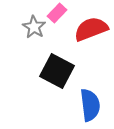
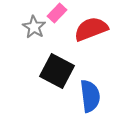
blue semicircle: moved 9 px up
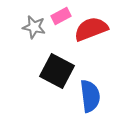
pink rectangle: moved 4 px right, 3 px down; rotated 18 degrees clockwise
gray star: rotated 20 degrees counterclockwise
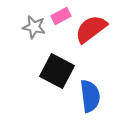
red semicircle: rotated 16 degrees counterclockwise
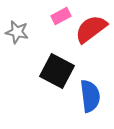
gray star: moved 17 px left, 5 px down
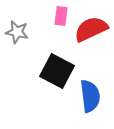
pink rectangle: rotated 54 degrees counterclockwise
red semicircle: rotated 12 degrees clockwise
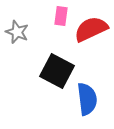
gray star: rotated 10 degrees clockwise
blue semicircle: moved 3 px left, 3 px down
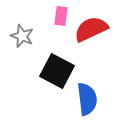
gray star: moved 5 px right, 4 px down
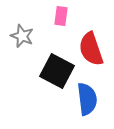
red semicircle: moved 20 px down; rotated 84 degrees counterclockwise
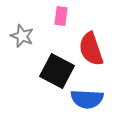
blue semicircle: rotated 100 degrees clockwise
